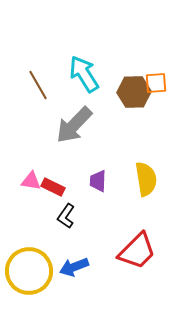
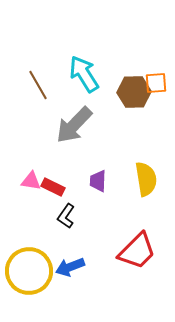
blue arrow: moved 4 px left
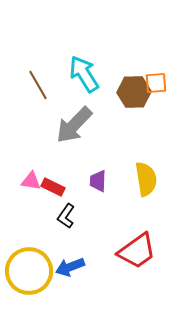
red trapezoid: rotated 9 degrees clockwise
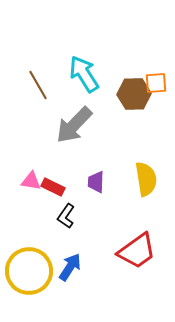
brown hexagon: moved 2 px down
purple trapezoid: moved 2 px left, 1 px down
blue arrow: rotated 144 degrees clockwise
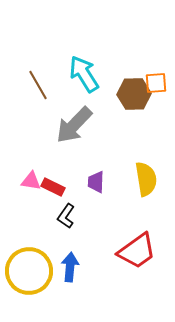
blue arrow: rotated 28 degrees counterclockwise
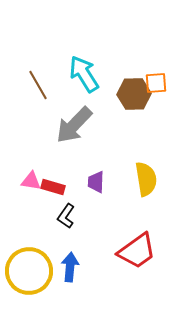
red rectangle: rotated 10 degrees counterclockwise
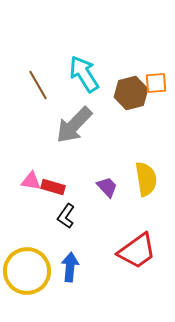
brown hexagon: moved 3 px left, 1 px up; rotated 12 degrees counterclockwise
purple trapezoid: moved 11 px right, 5 px down; rotated 135 degrees clockwise
yellow circle: moved 2 px left
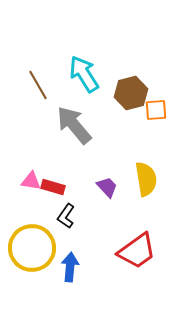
orange square: moved 27 px down
gray arrow: rotated 96 degrees clockwise
yellow circle: moved 5 px right, 23 px up
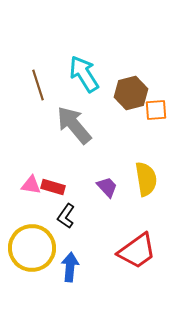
brown line: rotated 12 degrees clockwise
pink triangle: moved 4 px down
